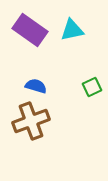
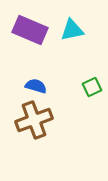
purple rectangle: rotated 12 degrees counterclockwise
brown cross: moved 3 px right, 1 px up
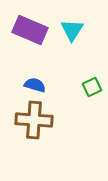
cyan triangle: rotated 45 degrees counterclockwise
blue semicircle: moved 1 px left, 1 px up
brown cross: rotated 24 degrees clockwise
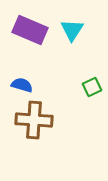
blue semicircle: moved 13 px left
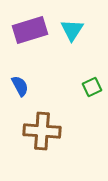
purple rectangle: rotated 40 degrees counterclockwise
blue semicircle: moved 2 px left, 1 px down; rotated 45 degrees clockwise
brown cross: moved 8 px right, 11 px down
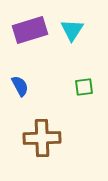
green square: moved 8 px left; rotated 18 degrees clockwise
brown cross: moved 7 px down; rotated 6 degrees counterclockwise
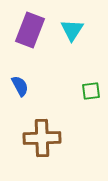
purple rectangle: rotated 52 degrees counterclockwise
green square: moved 7 px right, 4 px down
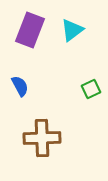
cyan triangle: rotated 20 degrees clockwise
green square: moved 2 px up; rotated 18 degrees counterclockwise
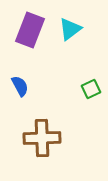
cyan triangle: moved 2 px left, 1 px up
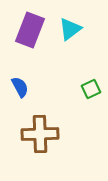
blue semicircle: moved 1 px down
brown cross: moved 2 px left, 4 px up
